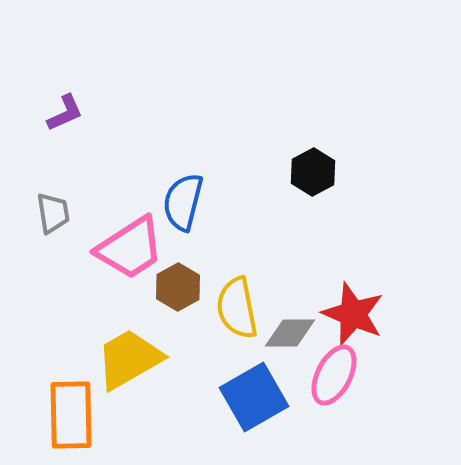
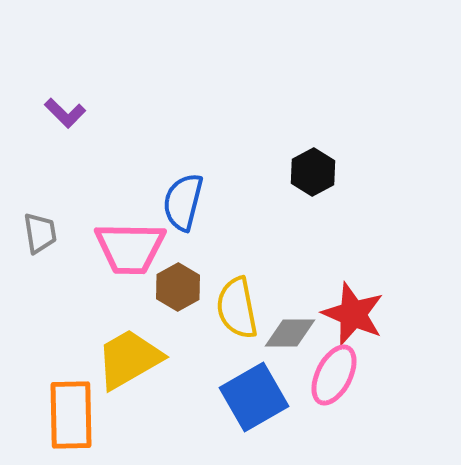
purple L-shape: rotated 69 degrees clockwise
gray trapezoid: moved 13 px left, 20 px down
pink trapezoid: rotated 34 degrees clockwise
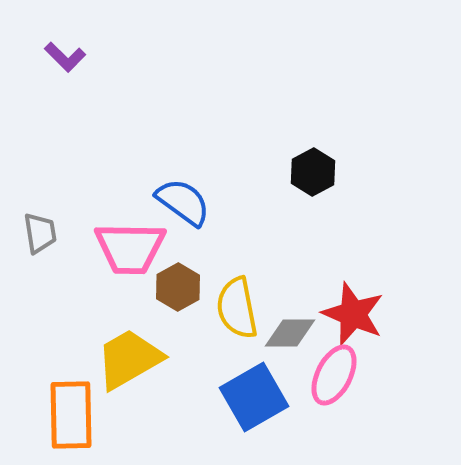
purple L-shape: moved 56 px up
blue semicircle: rotated 112 degrees clockwise
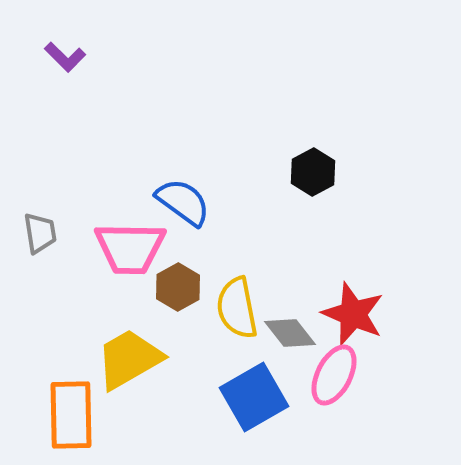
gray diamond: rotated 52 degrees clockwise
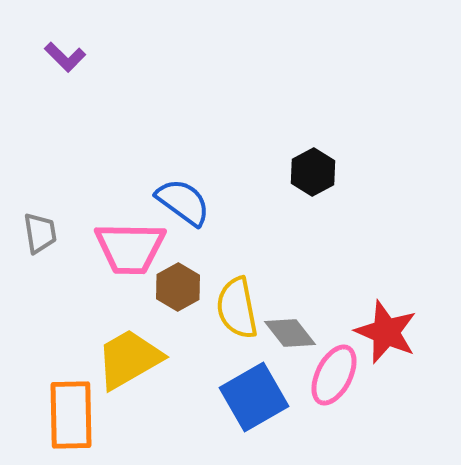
red star: moved 33 px right, 18 px down
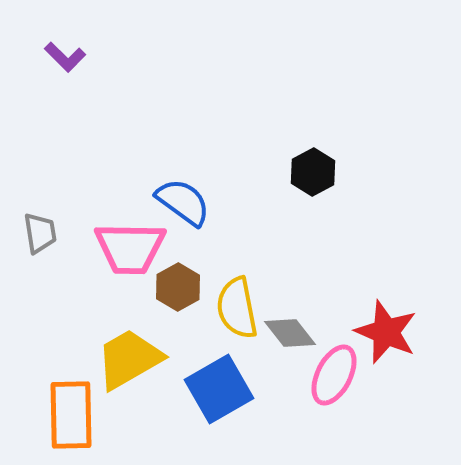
blue square: moved 35 px left, 8 px up
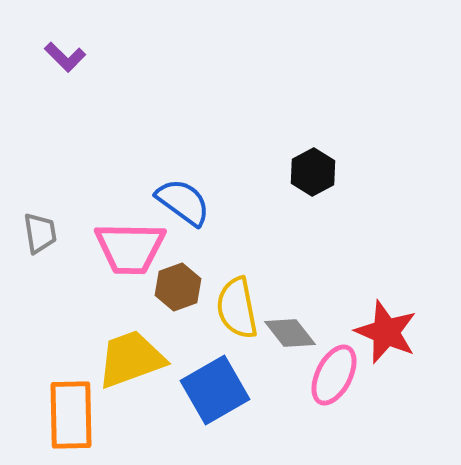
brown hexagon: rotated 9 degrees clockwise
yellow trapezoid: moved 2 px right; rotated 10 degrees clockwise
blue square: moved 4 px left, 1 px down
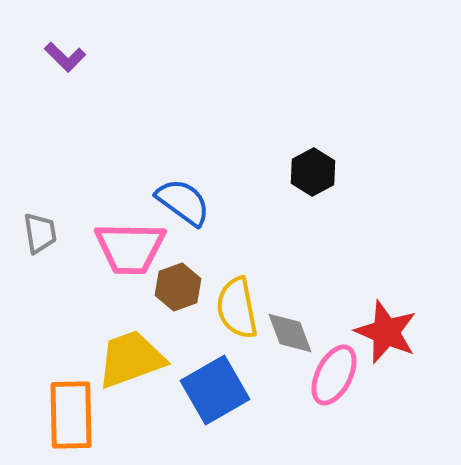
gray diamond: rotated 18 degrees clockwise
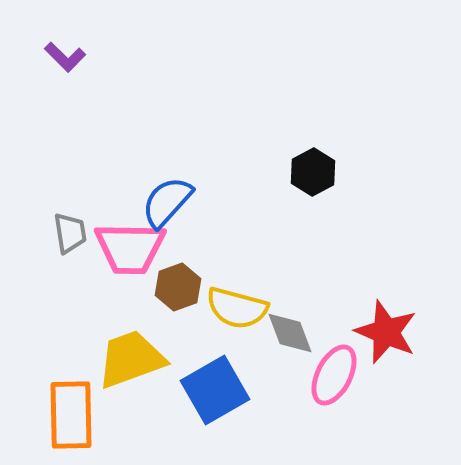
blue semicircle: moved 16 px left; rotated 84 degrees counterclockwise
gray trapezoid: moved 30 px right
yellow semicircle: rotated 64 degrees counterclockwise
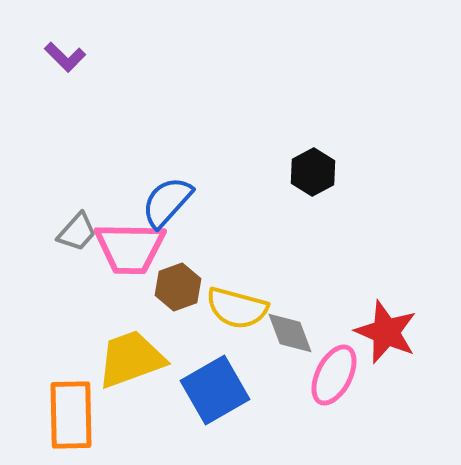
gray trapezoid: moved 7 px right, 1 px up; rotated 51 degrees clockwise
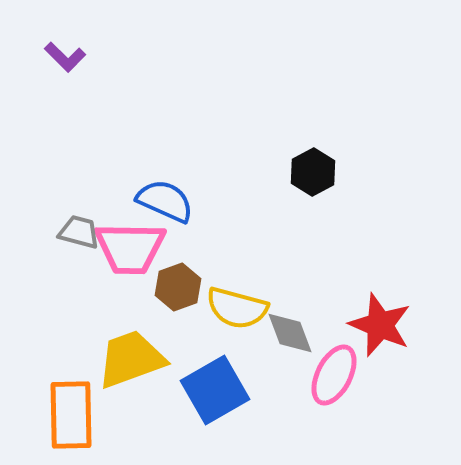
blue semicircle: moved 2 px left, 1 px up; rotated 72 degrees clockwise
gray trapezoid: moved 2 px right; rotated 117 degrees counterclockwise
red star: moved 6 px left, 7 px up
